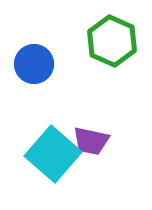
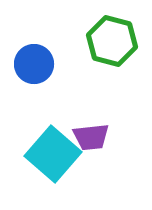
green hexagon: rotated 9 degrees counterclockwise
purple trapezoid: moved 4 px up; rotated 18 degrees counterclockwise
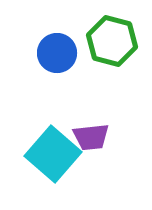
blue circle: moved 23 px right, 11 px up
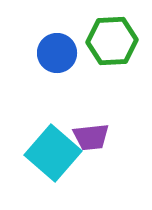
green hexagon: rotated 18 degrees counterclockwise
cyan square: moved 1 px up
